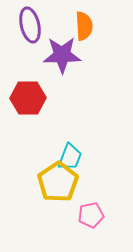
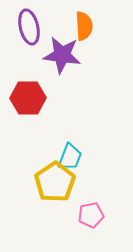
purple ellipse: moved 1 px left, 2 px down
purple star: rotated 9 degrees clockwise
yellow pentagon: moved 3 px left
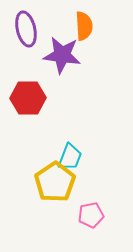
purple ellipse: moved 3 px left, 2 px down
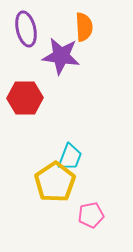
orange semicircle: moved 1 px down
purple star: moved 1 px left, 1 px down
red hexagon: moved 3 px left
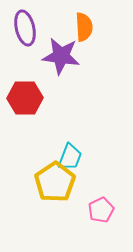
purple ellipse: moved 1 px left, 1 px up
pink pentagon: moved 10 px right, 5 px up; rotated 15 degrees counterclockwise
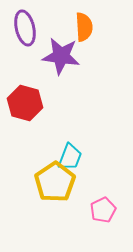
red hexagon: moved 5 px down; rotated 16 degrees clockwise
pink pentagon: moved 2 px right
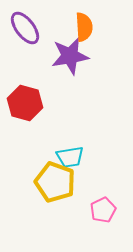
purple ellipse: rotated 24 degrees counterclockwise
purple star: moved 9 px right; rotated 18 degrees counterclockwise
cyan trapezoid: rotated 60 degrees clockwise
yellow pentagon: rotated 18 degrees counterclockwise
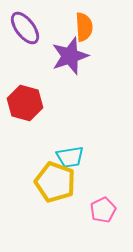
purple star: rotated 9 degrees counterclockwise
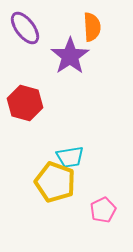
orange semicircle: moved 8 px right
purple star: rotated 15 degrees counterclockwise
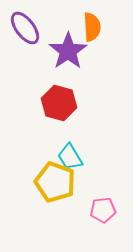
purple star: moved 2 px left, 5 px up
red hexagon: moved 34 px right
cyan trapezoid: rotated 68 degrees clockwise
pink pentagon: rotated 20 degrees clockwise
